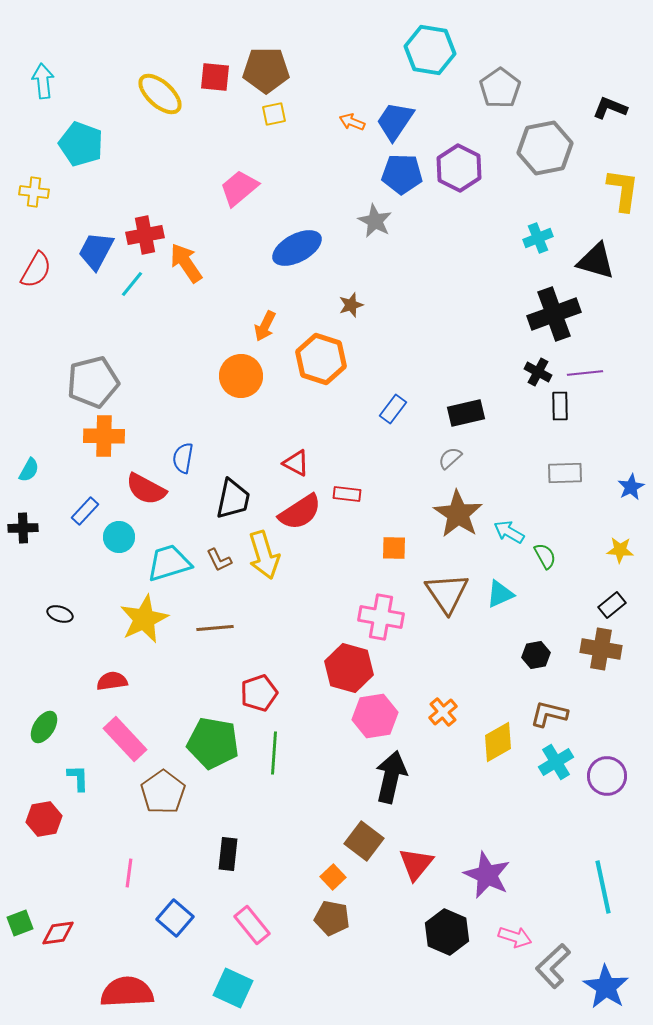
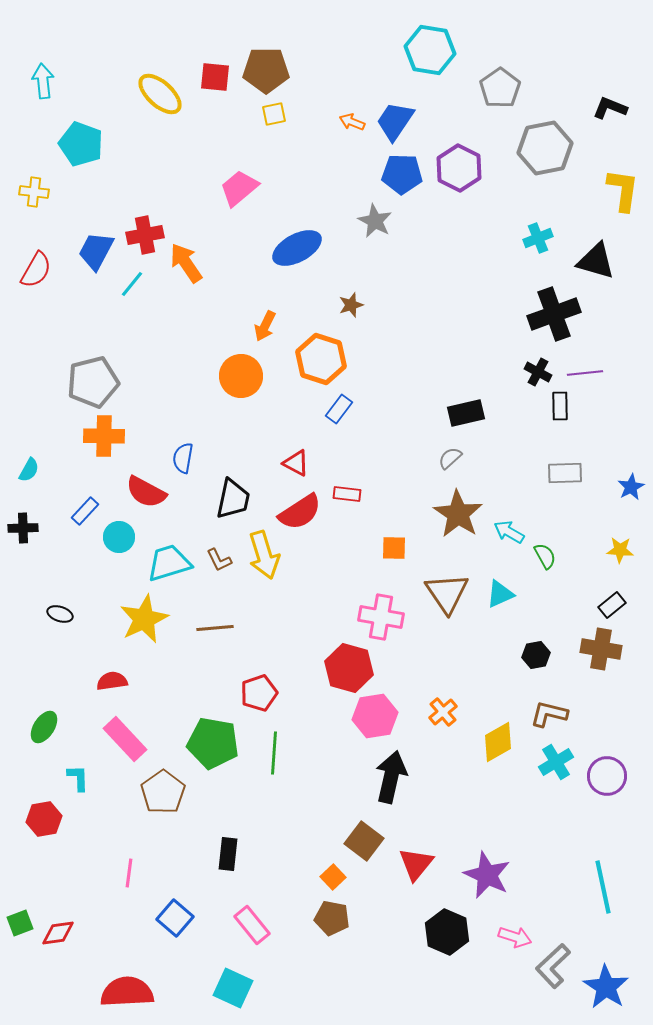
blue rectangle at (393, 409): moved 54 px left
red semicircle at (146, 489): moved 3 px down
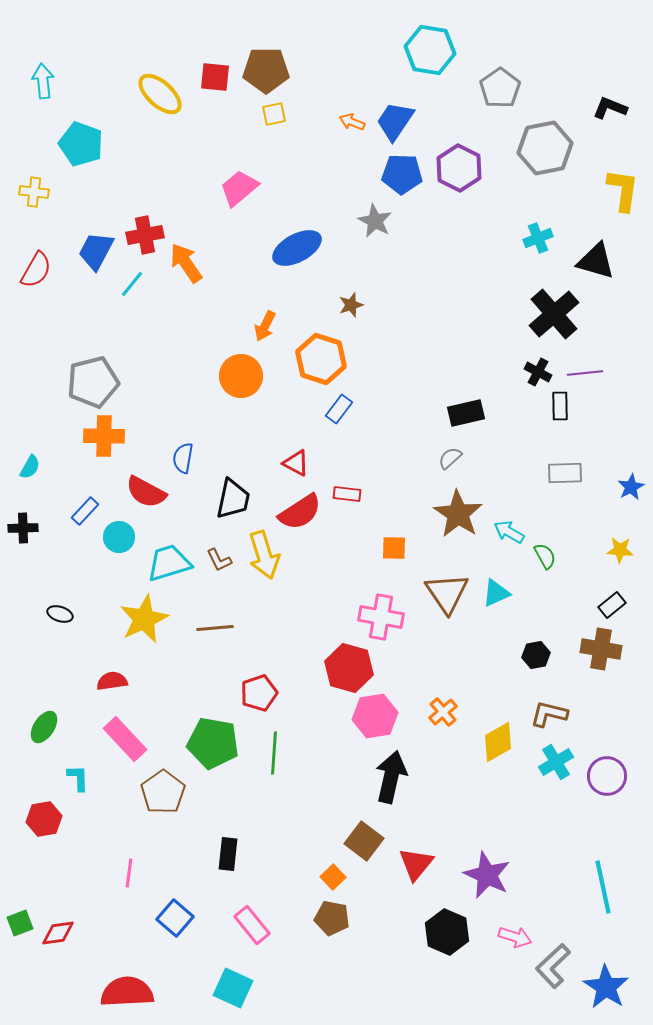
black cross at (554, 314): rotated 21 degrees counterclockwise
cyan semicircle at (29, 470): moved 1 px right, 3 px up
cyan triangle at (500, 594): moved 4 px left, 1 px up
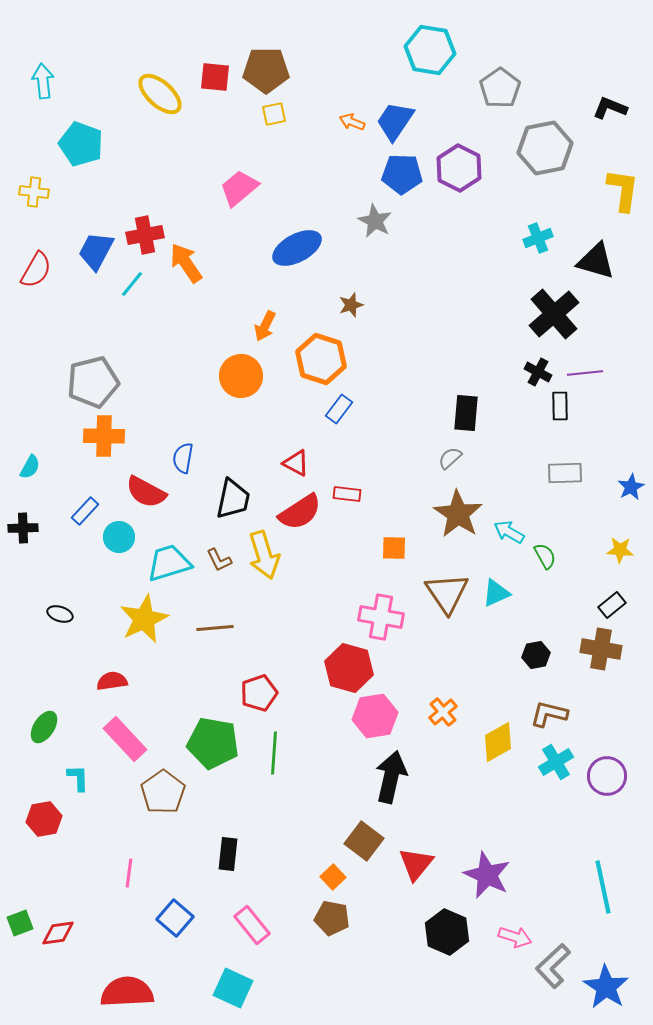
black rectangle at (466, 413): rotated 72 degrees counterclockwise
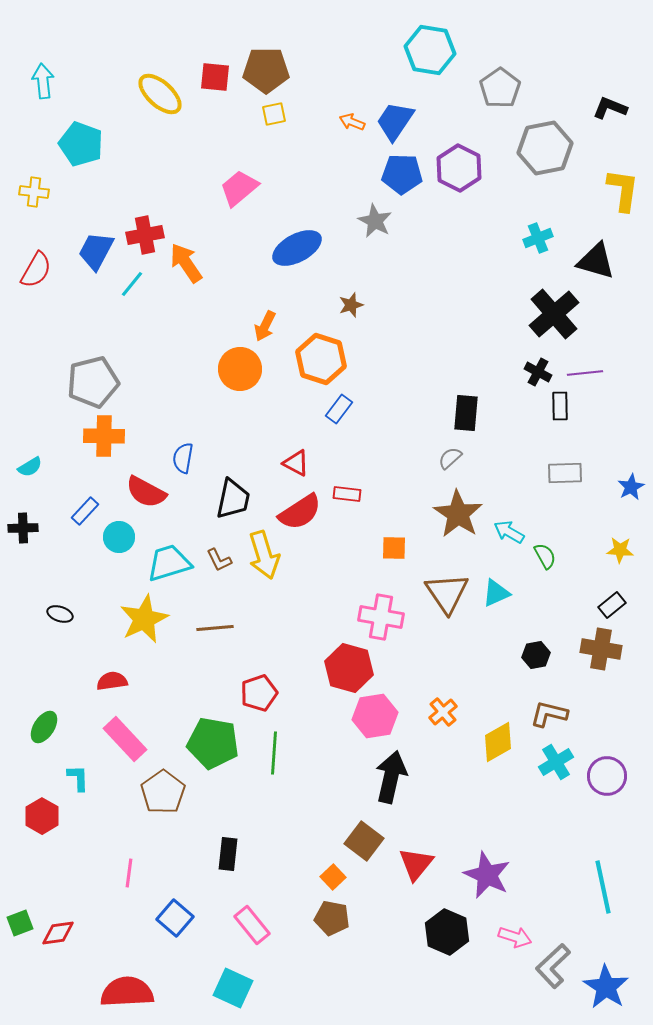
orange circle at (241, 376): moved 1 px left, 7 px up
cyan semicircle at (30, 467): rotated 30 degrees clockwise
red hexagon at (44, 819): moved 2 px left, 3 px up; rotated 20 degrees counterclockwise
